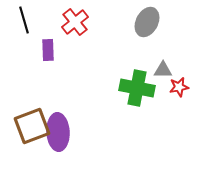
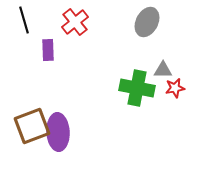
red star: moved 4 px left, 1 px down
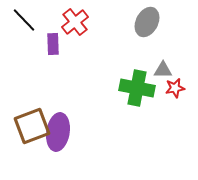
black line: rotated 28 degrees counterclockwise
purple rectangle: moved 5 px right, 6 px up
purple ellipse: rotated 12 degrees clockwise
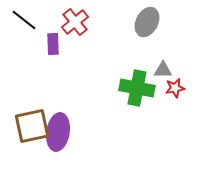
black line: rotated 8 degrees counterclockwise
brown square: rotated 9 degrees clockwise
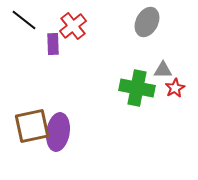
red cross: moved 2 px left, 4 px down
red star: rotated 18 degrees counterclockwise
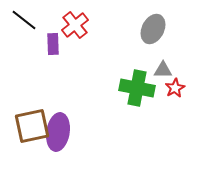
gray ellipse: moved 6 px right, 7 px down
red cross: moved 2 px right, 1 px up
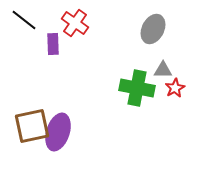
red cross: moved 2 px up; rotated 16 degrees counterclockwise
purple ellipse: rotated 9 degrees clockwise
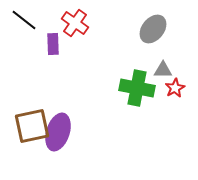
gray ellipse: rotated 12 degrees clockwise
